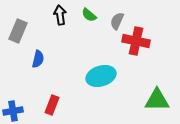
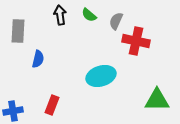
gray semicircle: moved 1 px left
gray rectangle: rotated 20 degrees counterclockwise
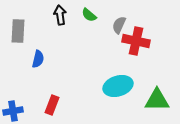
gray semicircle: moved 3 px right, 4 px down
cyan ellipse: moved 17 px right, 10 px down
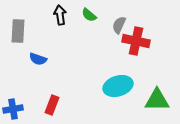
blue semicircle: rotated 96 degrees clockwise
blue cross: moved 2 px up
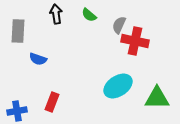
black arrow: moved 4 px left, 1 px up
red cross: moved 1 px left
cyan ellipse: rotated 16 degrees counterclockwise
green triangle: moved 2 px up
red rectangle: moved 3 px up
blue cross: moved 4 px right, 2 px down
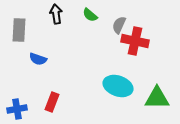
green semicircle: moved 1 px right
gray rectangle: moved 1 px right, 1 px up
cyan ellipse: rotated 52 degrees clockwise
blue cross: moved 2 px up
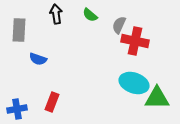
cyan ellipse: moved 16 px right, 3 px up
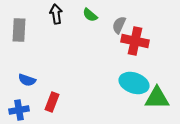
blue semicircle: moved 11 px left, 21 px down
blue cross: moved 2 px right, 1 px down
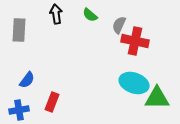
blue semicircle: rotated 72 degrees counterclockwise
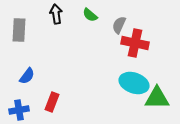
red cross: moved 2 px down
blue semicircle: moved 4 px up
